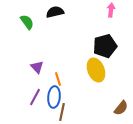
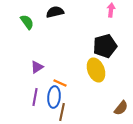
purple triangle: rotated 40 degrees clockwise
orange line: moved 2 px right, 4 px down; rotated 48 degrees counterclockwise
purple line: rotated 18 degrees counterclockwise
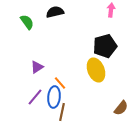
orange line: rotated 24 degrees clockwise
purple line: rotated 30 degrees clockwise
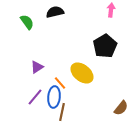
black pentagon: rotated 15 degrees counterclockwise
yellow ellipse: moved 14 px left, 3 px down; rotated 30 degrees counterclockwise
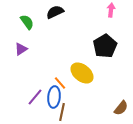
black semicircle: rotated 12 degrees counterclockwise
purple triangle: moved 16 px left, 18 px up
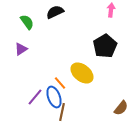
blue ellipse: rotated 25 degrees counterclockwise
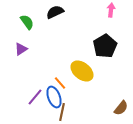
yellow ellipse: moved 2 px up
